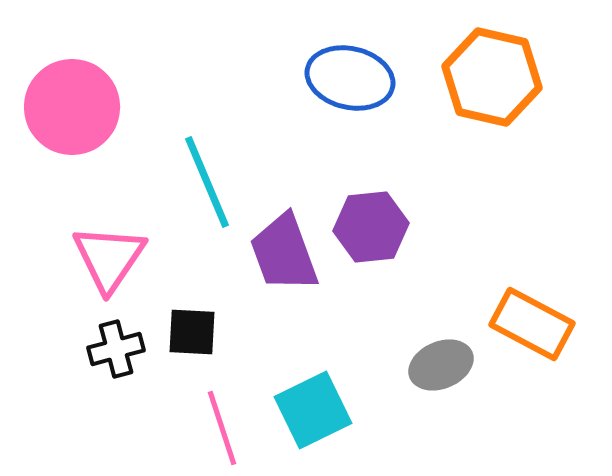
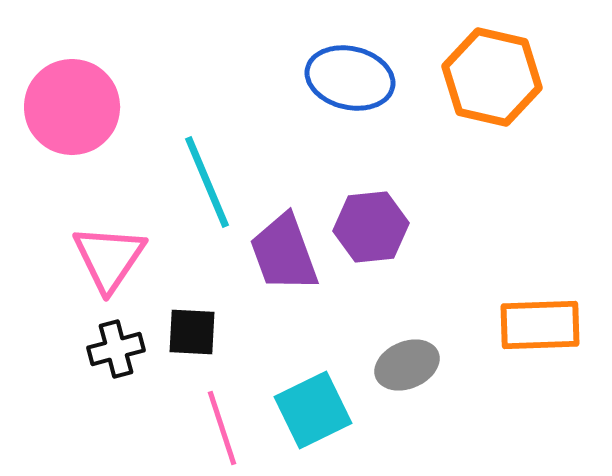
orange rectangle: moved 8 px right, 1 px down; rotated 30 degrees counterclockwise
gray ellipse: moved 34 px left
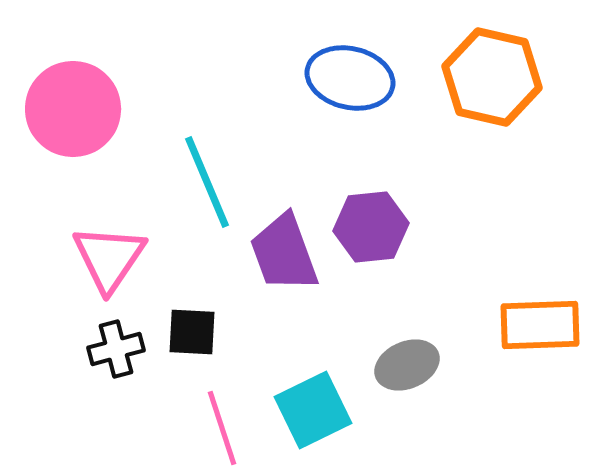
pink circle: moved 1 px right, 2 px down
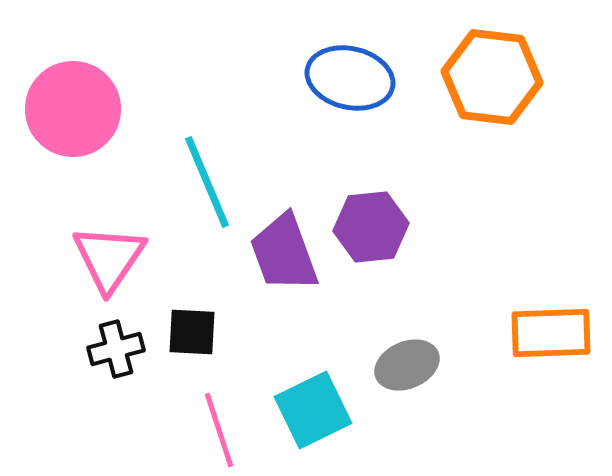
orange hexagon: rotated 6 degrees counterclockwise
orange rectangle: moved 11 px right, 8 px down
pink line: moved 3 px left, 2 px down
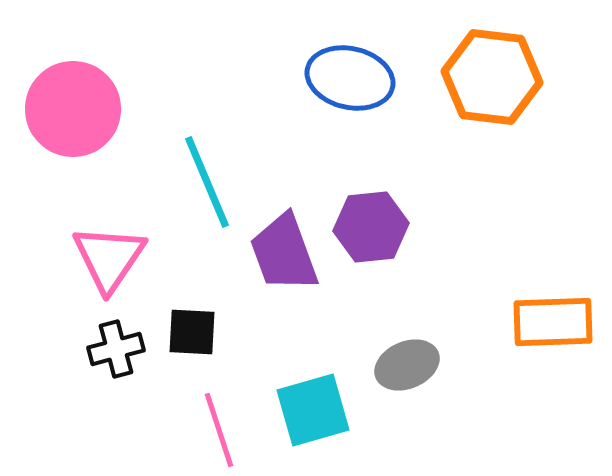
orange rectangle: moved 2 px right, 11 px up
cyan square: rotated 10 degrees clockwise
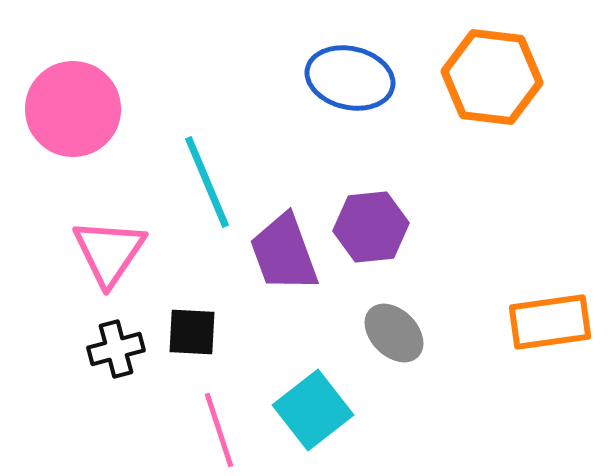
pink triangle: moved 6 px up
orange rectangle: moved 3 px left; rotated 6 degrees counterclockwise
gray ellipse: moved 13 px left, 32 px up; rotated 68 degrees clockwise
cyan square: rotated 22 degrees counterclockwise
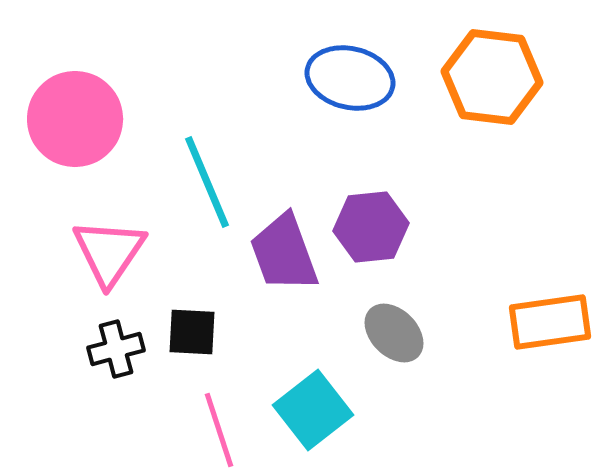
pink circle: moved 2 px right, 10 px down
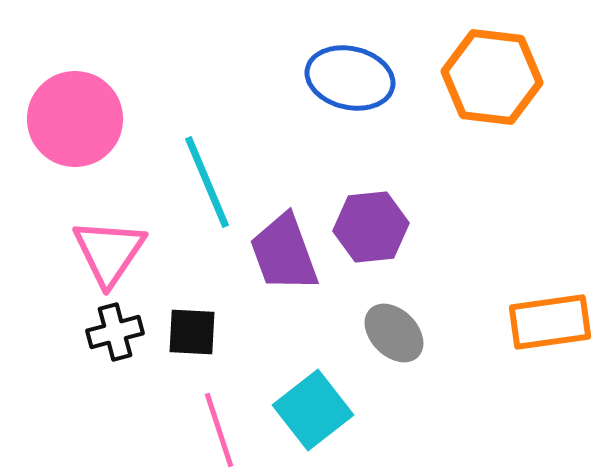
black cross: moved 1 px left, 17 px up
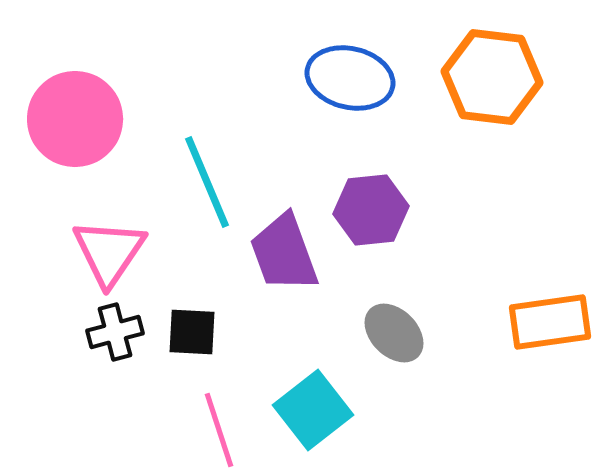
purple hexagon: moved 17 px up
